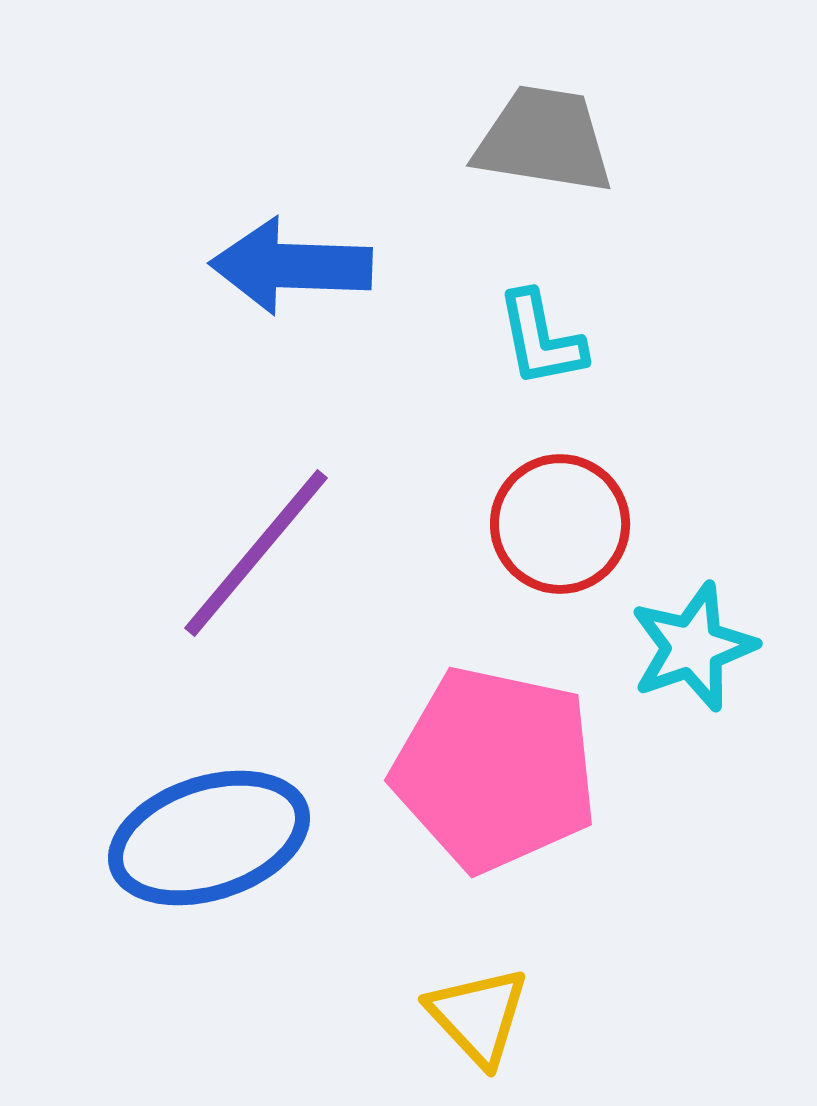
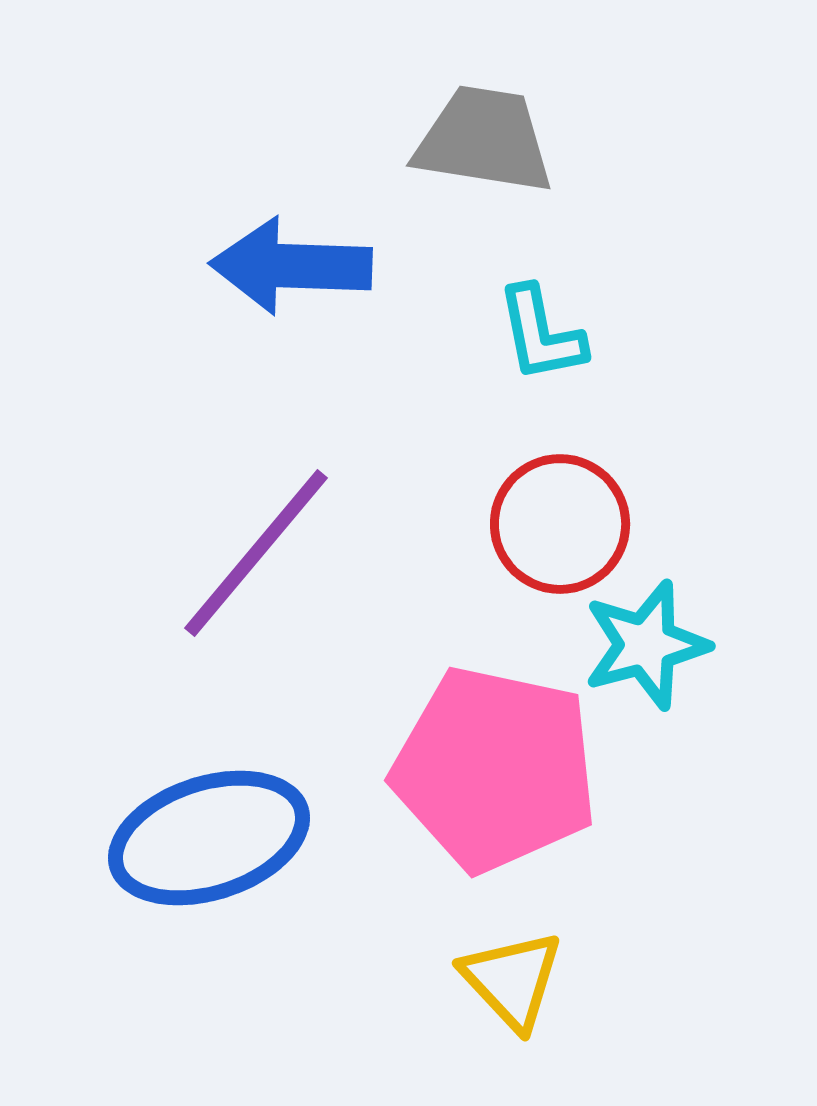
gray trapezoid: moved 60 px left
cyan L-shape: moved 5 px up
cyan star: moved 47 px left, 2 px up; rotated 4 degrees clockwise
yellow triangle: moved 34 px right, 36 px up
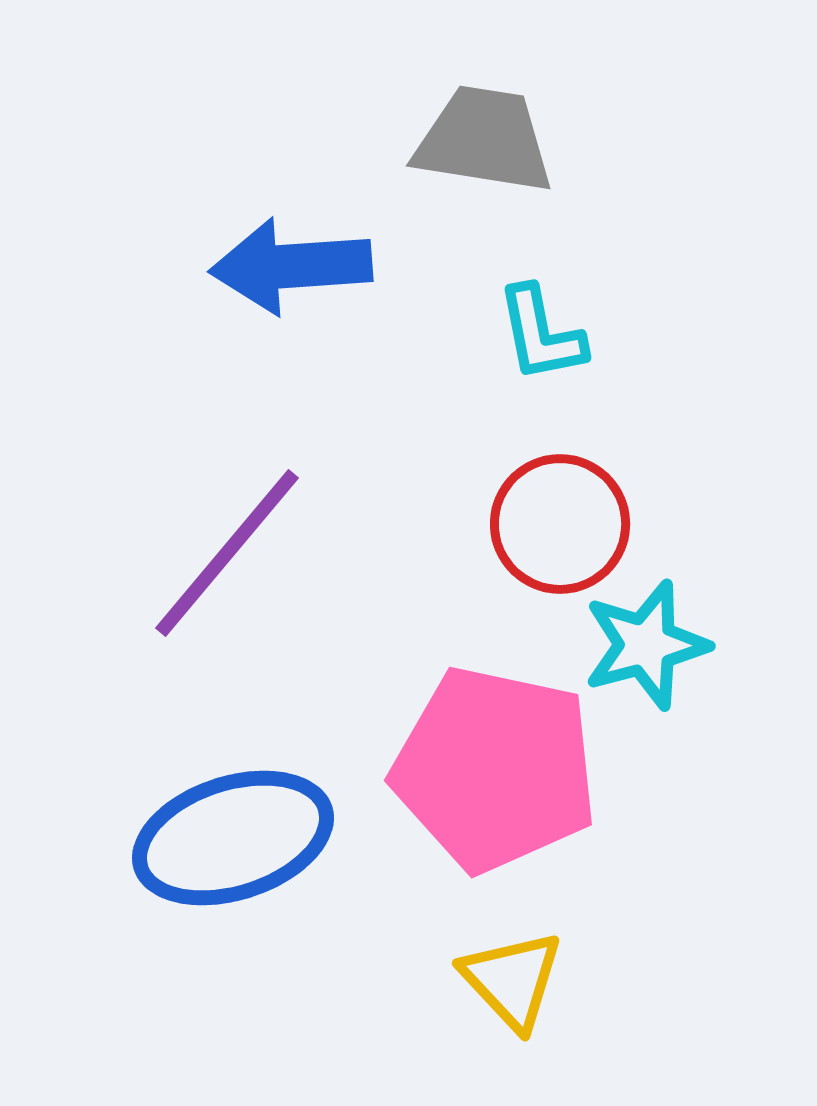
blue arrow: rotated 6 degrees counterclockwise
purple line: moved 29 px left
blue ellipse: moved 24 px right
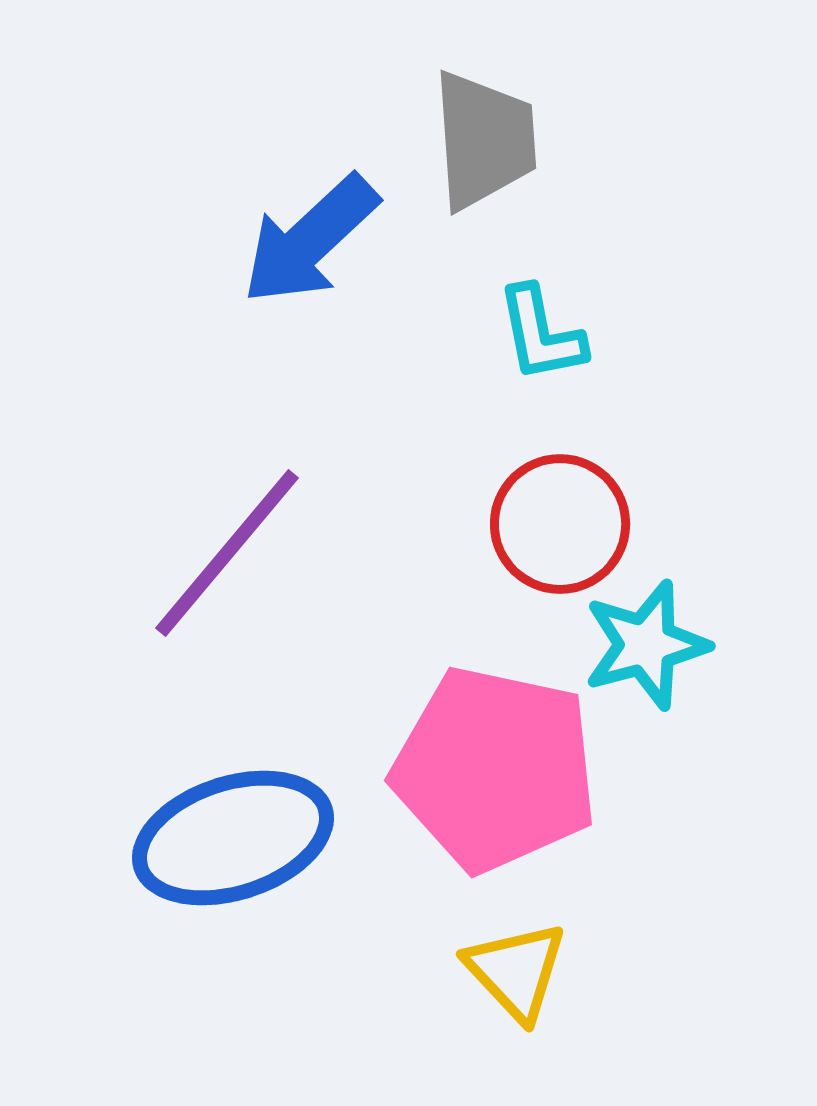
gray trapezoid: rotated 77 degrees clockwise
blue arrow: moved 19 px right, 26 px up; rotated 39 degrees counterclockwise
yellow triangle: moved 4 px right, 9 px up
